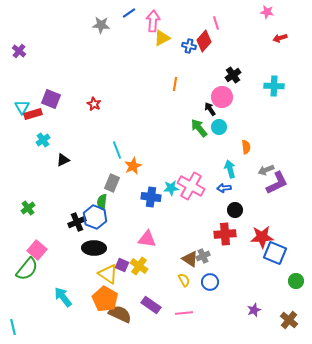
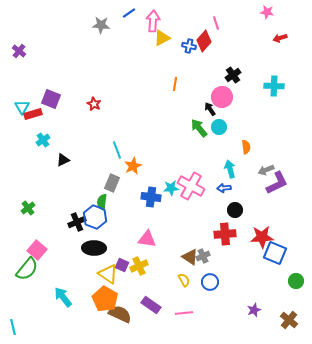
brown triangle at (190, 259): moved 2 px up
yellow cross at (139, 266): rotated 30 degrees clockwise
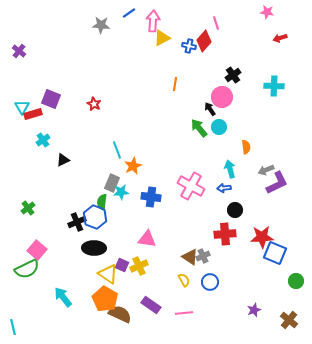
cyan star at (171, 188): moved 50 px left, 4 px down
green semicircle at (27, 269): rotated 25 degrees clockwise
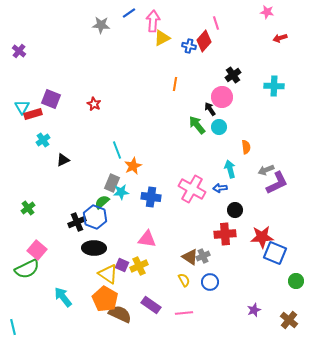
green arrow at (199, 128): moved 2 px left, 3 px up
pink cross at (191, 186): moved 1 px right, 3 px down
blue arrow at (224, 188): moved 4 px left
green semicircle at (102, 202): rotated 42 degrees clockwise
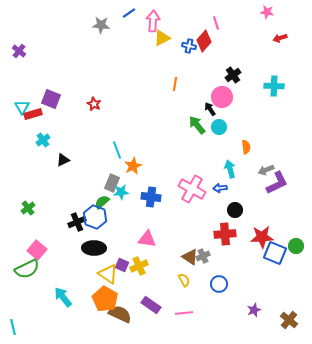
green circle at (296, 281): moved 35 px up
blue circle at (210, 282): moved 9 px right, 2 px down
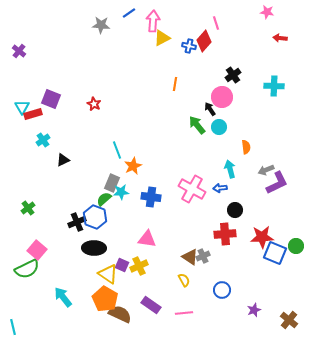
red arrow at (280, 38): rotated 24 degrees clockwise
green semicircle at (102, 202): moved 2 px right, 3 px up
blue circle at (219, 284): moved 3 px right, 6 px down
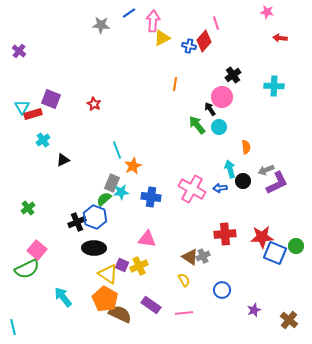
black circle at (235, 210): moved 8 px right, 29 px up
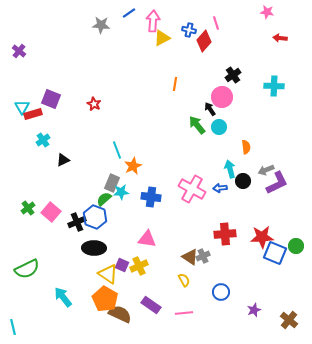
blue cross at (189, 46): moved 16 px up
pink square at (37, 250): moved 14 px right, 38 px up
blue circle at (222, 290): moved 1 px left, 2 px down
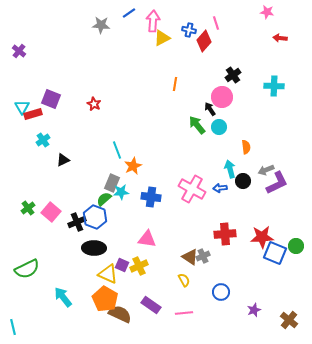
yellow triangle at (108, 274): rotated 10 degrees counterclockwise
